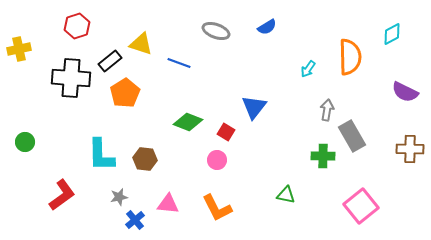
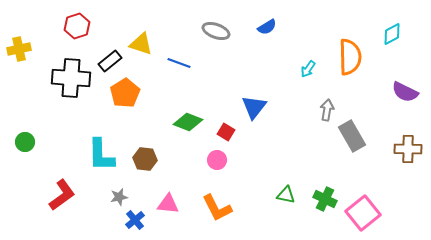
brown cross: moved 2 px left
green cross: moved 2 px right, 43 px down; rotated 25 degrees clockwise
pink square: moved 2 px right, 7 px down
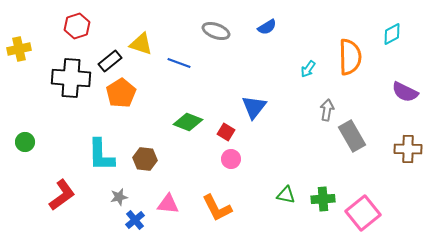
orange pentagon: moved 4 px left
pink circle: moved 14 px right, 1 px up
green cross: moved 2 px left; rotated 30 degrees counterclockwise
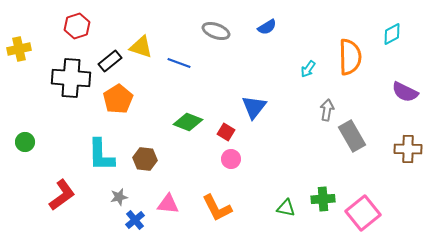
yellow triangle: moved 3 px down
orange pentagon: moved 3 px left, 6 px down
green triangle: moved 13 px down
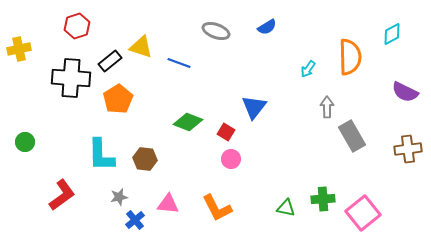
gray arrow: moved 3 px up; rotated 10 degrees counterclockwise
brown cross: rotated 8 degrees counterclockwise
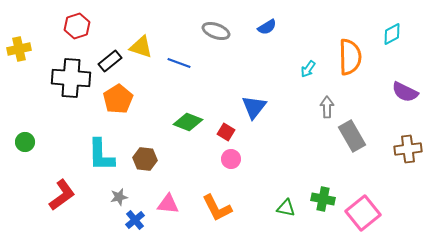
green cross: rotated 15 degrees clockwise
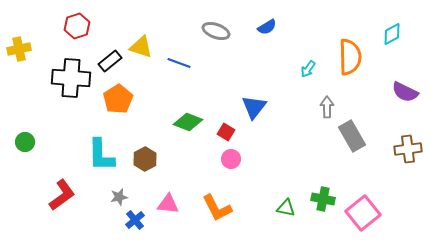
brown hexagon: rotated 25 degrees clockwise
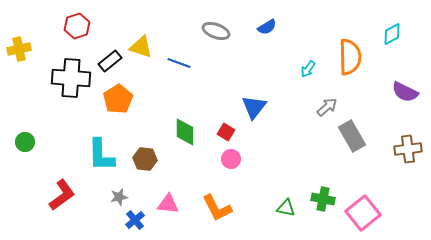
gray arrow: rotated 50 degrees clockwise
green diamond: moved 3 px left, 10 px down; rotated 68 degrees clockwise
brown hexagon: rotated 25 degrees counterclockwise
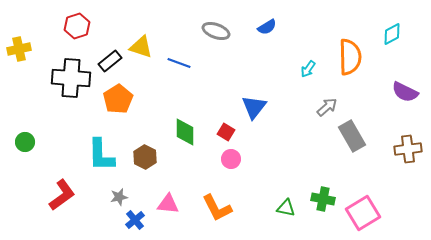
brown hexagon: moved 2 px up; rotated 20 degrees clockwise
pink square: rotated 8 degrees clockwise
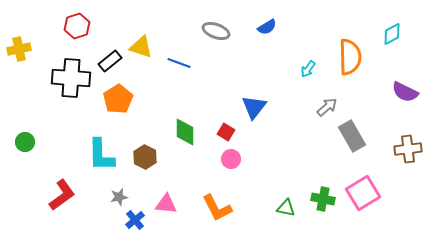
pink triangle: moved 2 px left
pink square: moved 20 px up
